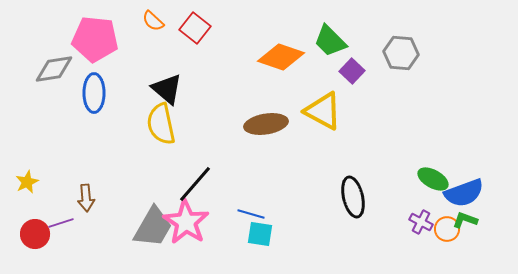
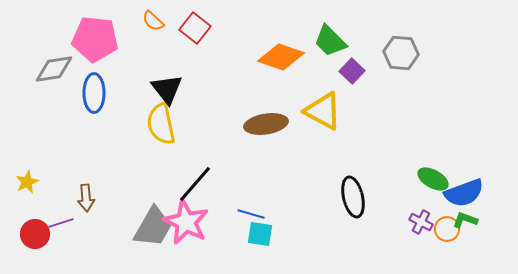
black triangle: rotated 12 degrees clockwise
pink star: rotated 6 degrees counterclockwise
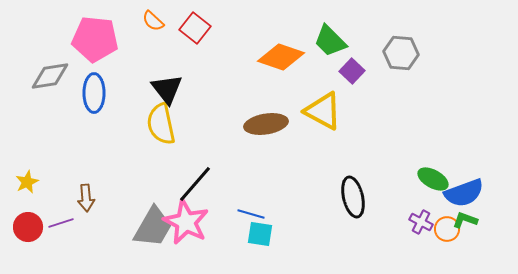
gray diamond: moved 4 px left, 7 px down
red circle: moved 7 px left, 7 px up
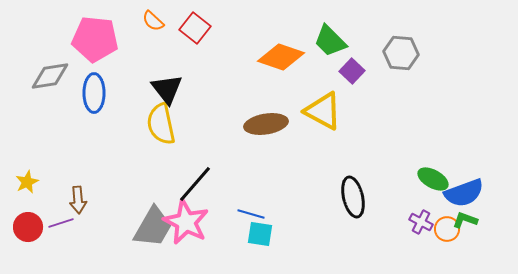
brown arrow: moved 8 px left, 2 px down
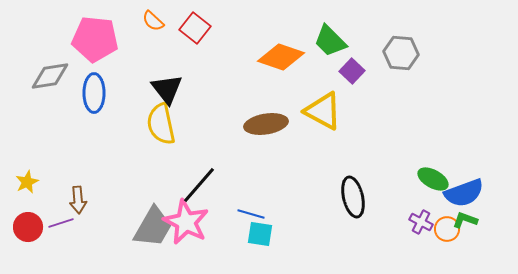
black line: moved 4 px right, 1 px down
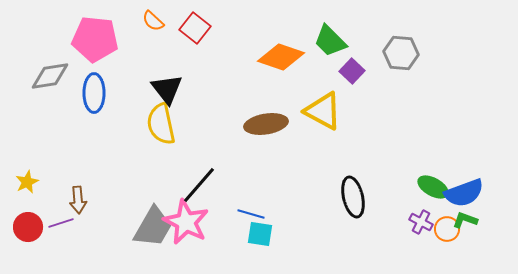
green ellipse: moved 8 px down
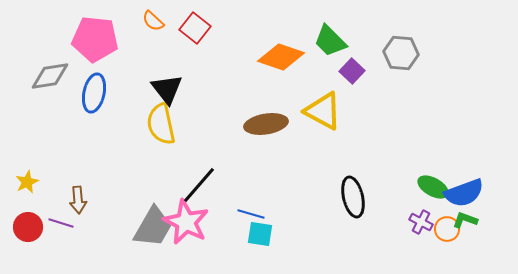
blue ellipse: rotated 12 degrees clockwise
purple line: rotated 35 degrees clockwise
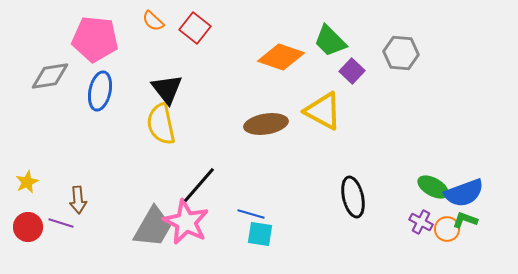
blue ellipse: moved 6 px right, 2 px up
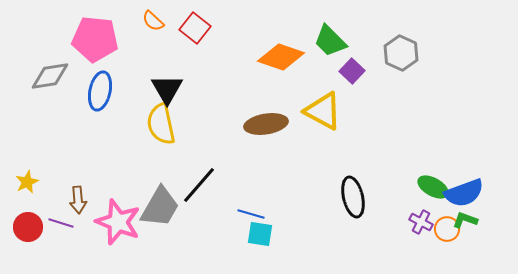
gray hexagon: rotated 20 degrees clockwise
black triangle: rotated 8 degrees clockwise
pink star: moved 68 px left; rotated 6 degrees counterclockwise
gray trapezoid: moved 7 px right, 20 px up
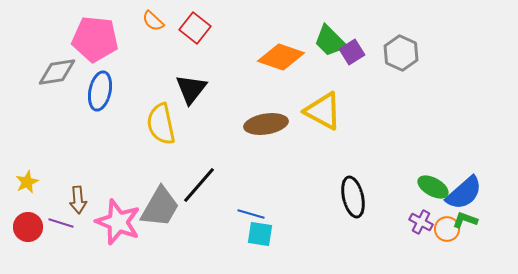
purple square: moved 19 px up; rotated 15 degrees clockwise
gray diamond: moved 7 px right, 4 px up
black triangle: moved 24 px right; rotated 8 degrees clockwise
blue semicircle: rotated 21 degrees counterclockwise
